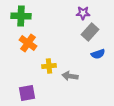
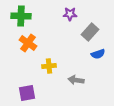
purple star: moved 13 px left, 1 px down
gray arrow: moved 6 px right, 4 px down
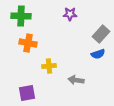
gray rectangle: moved 11 px right, 2 px down
orange cross: rotated 24 degrees counterclockwise
